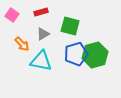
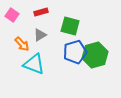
gray triangle: moved 3 px left, 1 px down
blue pentagon: moved 1 px left, 2 px up
cyan triangle: moved 7 px left, 3 px down; rotated 10 degrees clockwise
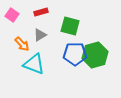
blue pentagon: moved 2 px down; rotated 15 degrees clockwise
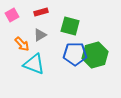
pink square: rotated 24 degrees clockwise
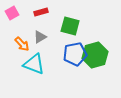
pink square: moved 2 px up
gray triangle: moved 2 px down
blue pentagon: rotated 10 degrees counterclockwise
